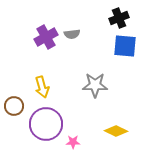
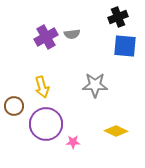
black cross: moved 1 px left, 1 px up
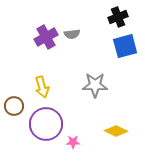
blue square: rotated 20 degrees counterclockwise
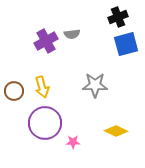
purple cross: moved 4 px down
blue square: moved 1 px right, 2 px up
brown circle: moved 15 px up
purple circle: moved 1 px left, 1 px up
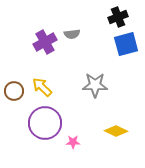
purple cross: moved 1 px left, 1 px down
yellow arrow: rotated 150 degrees clockwise
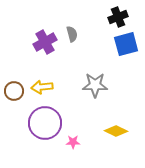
gray semicircle: rotated 98 degrees counterclockwise
yellow arrow: rotated 50 degrees counterclockwise
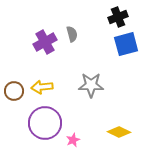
gray star: moved 4 px left
yellow diamond: moved 3 px right, 1 px down
pink star: moved 2 px up; rotated 24 degrees counterclockwise
